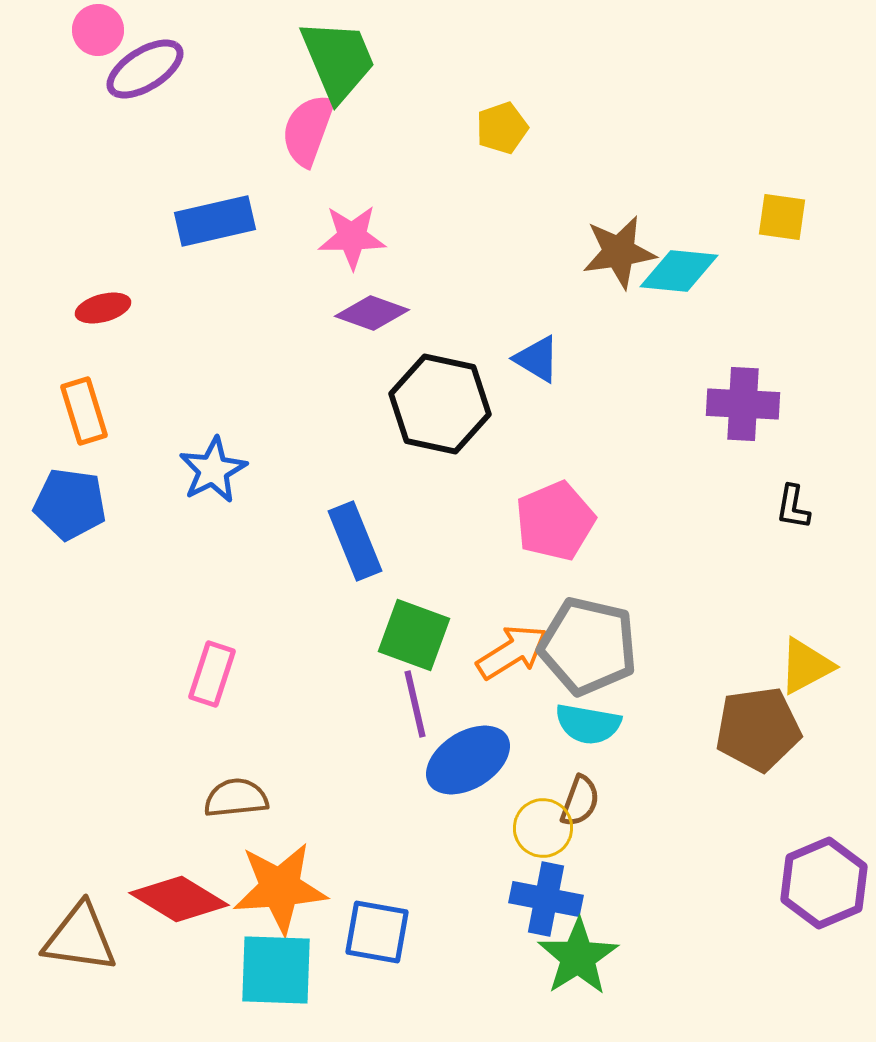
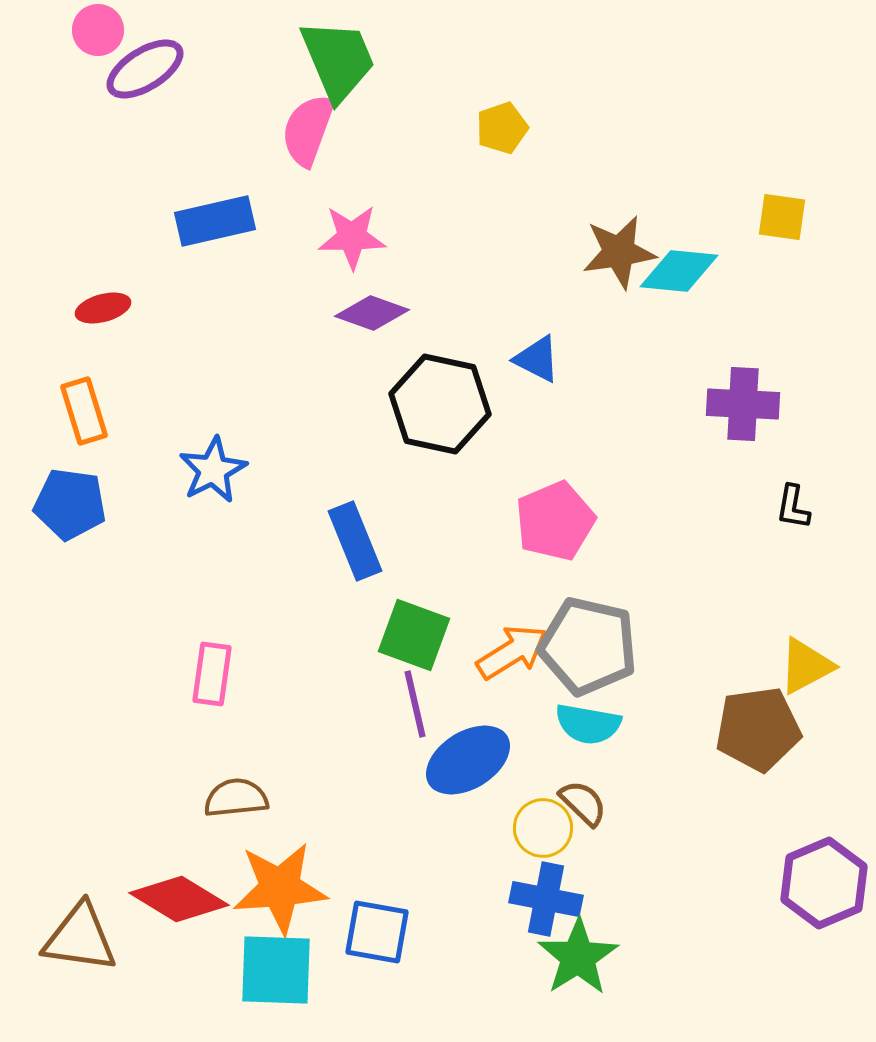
blue triangle at (537, 359): rotated 4 degrees counterclockwise
pink rectangle at (212, 674): rotated 10 degrees counterclockwise
brown semicircle at (580, 801): moved 3 px right, 2 px down; rotated 66 degrees counterclockwise
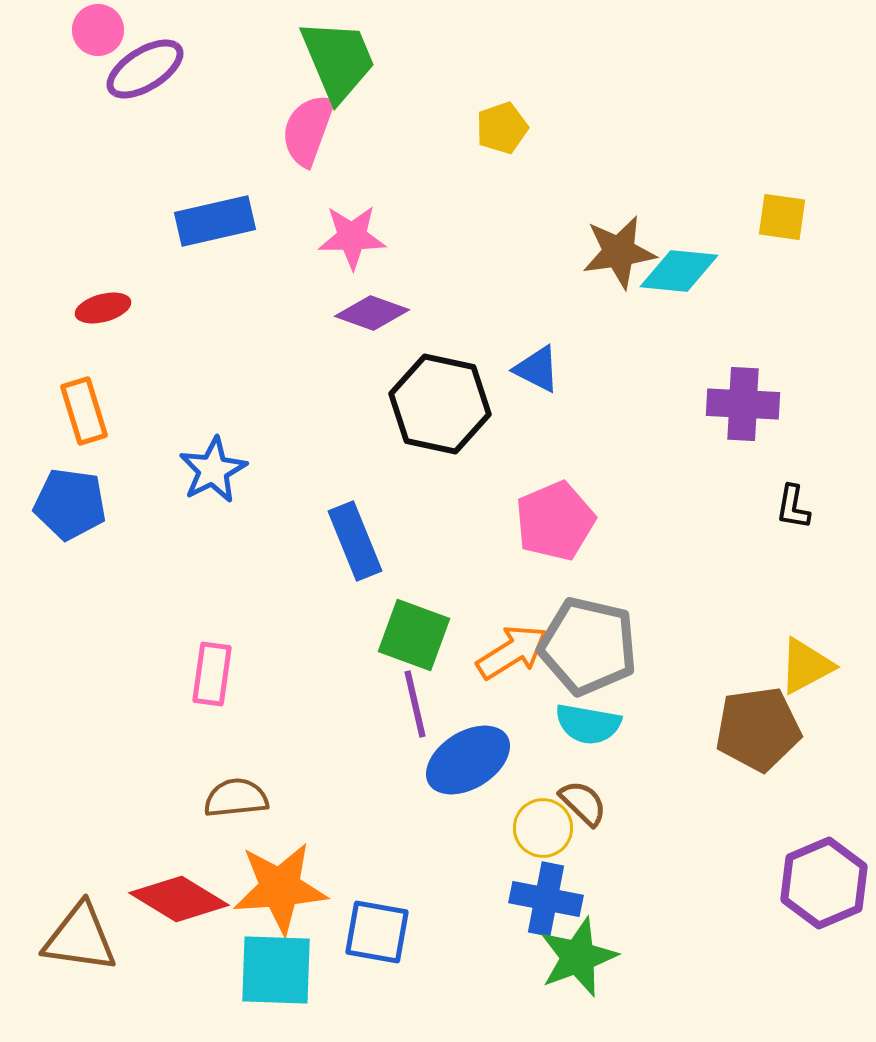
blue triangle at (537, 359): moved 10 px down
green star at (578, 957): rotated 12 degrees clockwise
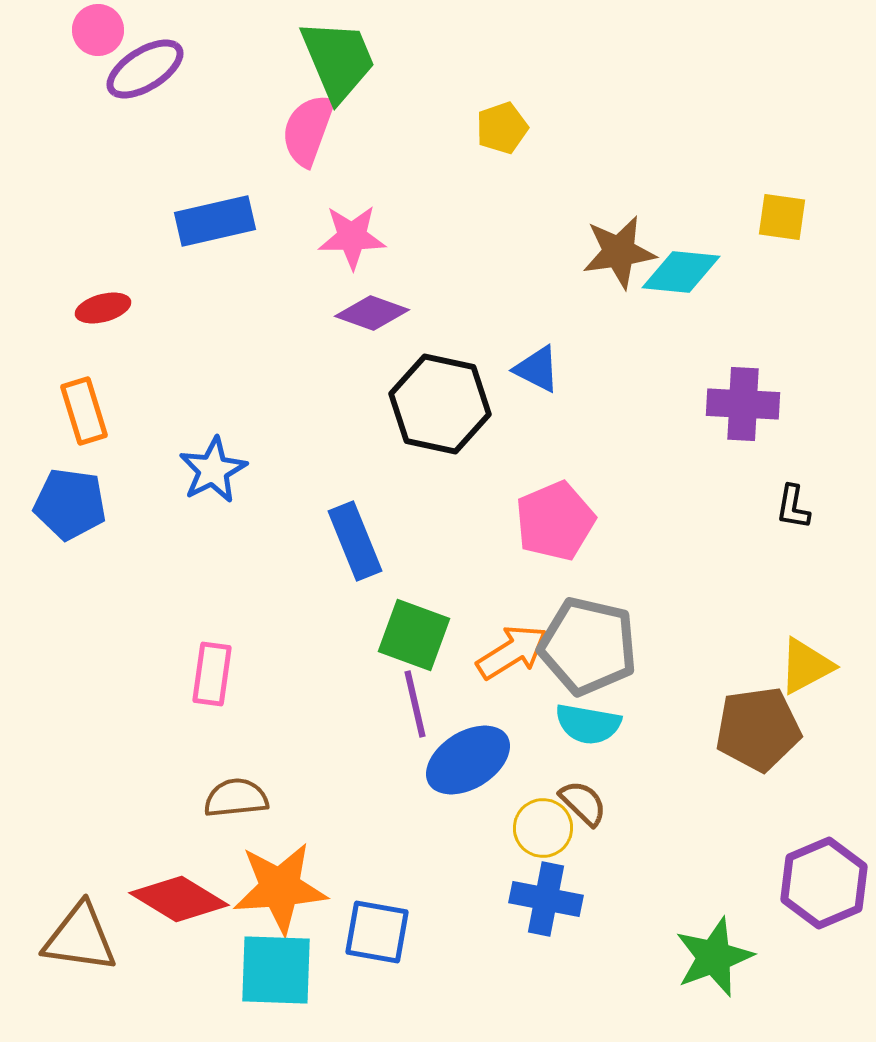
cyan diamond at (679, 271): moved 2 px right, 1 px down
green star at (578, 957): moved 136 px right
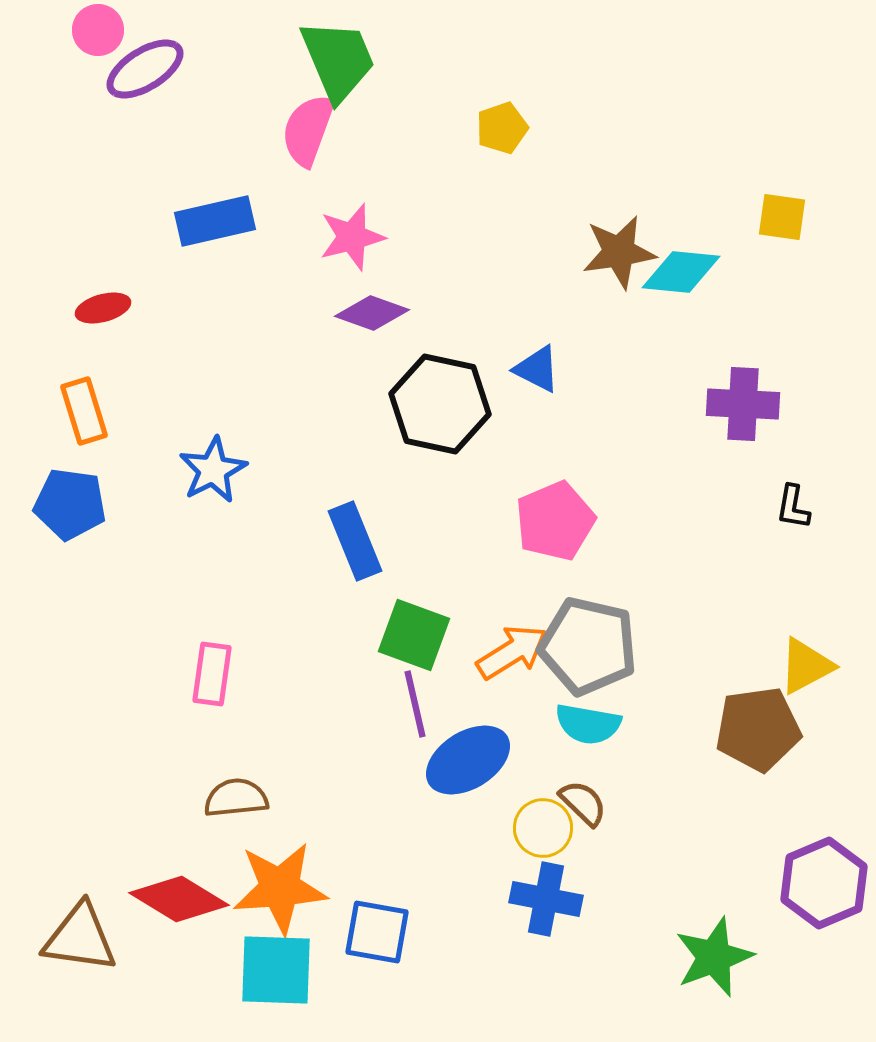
pink star at (352, 237): rotated 14 degrees counterclockwise
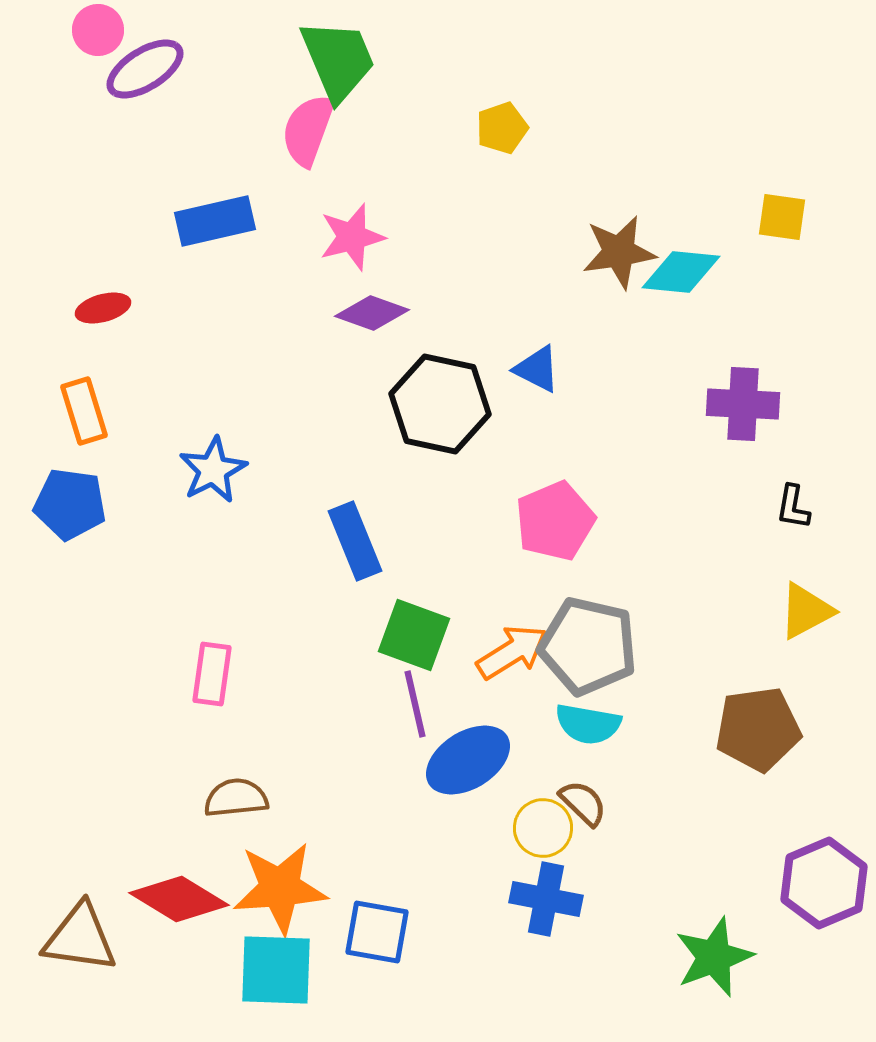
yellow triangle at (806, 666): moved 55 px up
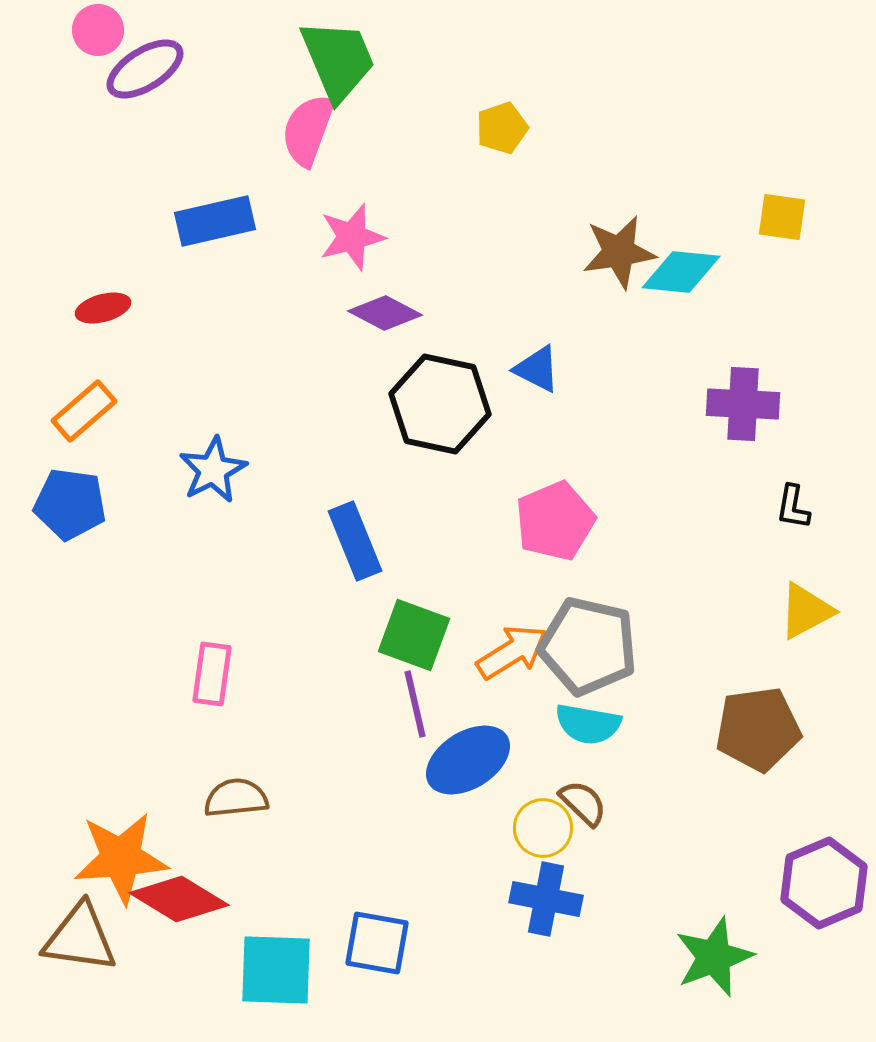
purple diamond at (372, 313): moved 13 px right; rotated 8 degrees clockwise
orange rectangle at (84, 411): rotated 66 degrees clockwise
orange star at (280, 888): moved 159 px left, 30 px up
blue square at (377, 932): moved 11 px down
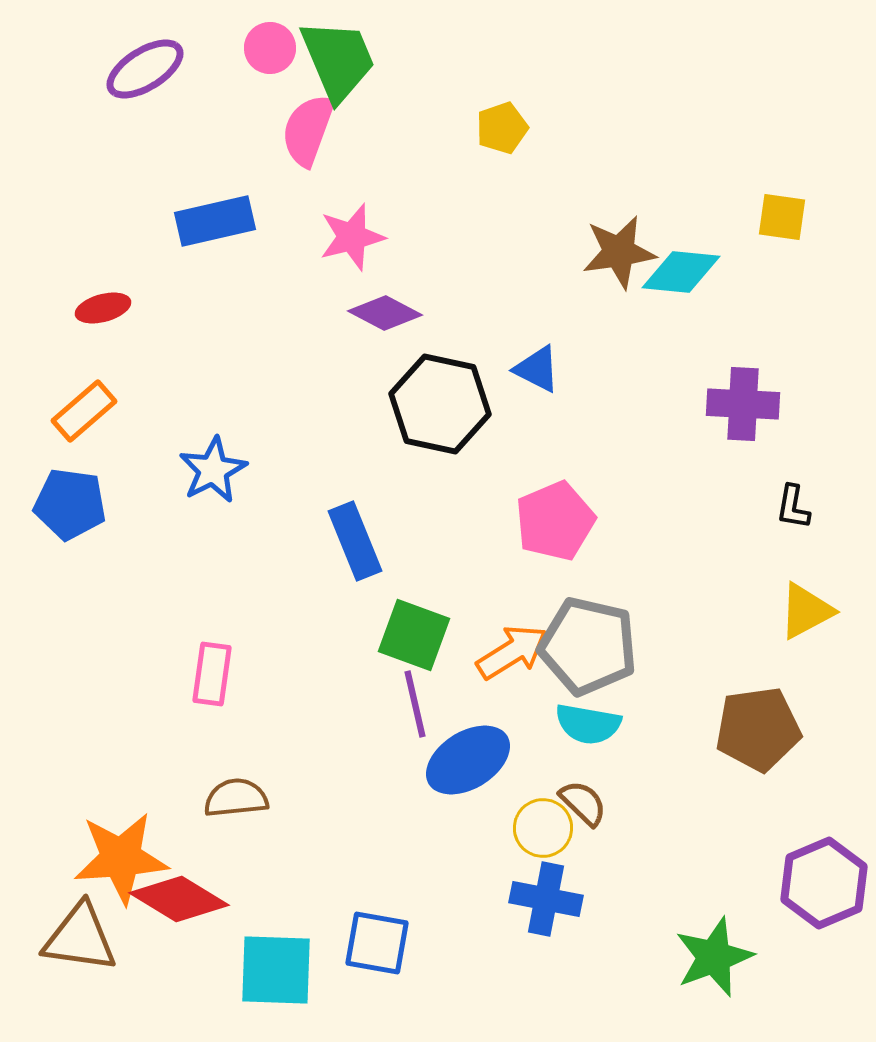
pink circle at (98, 30): moved 172 px right, 18 px down
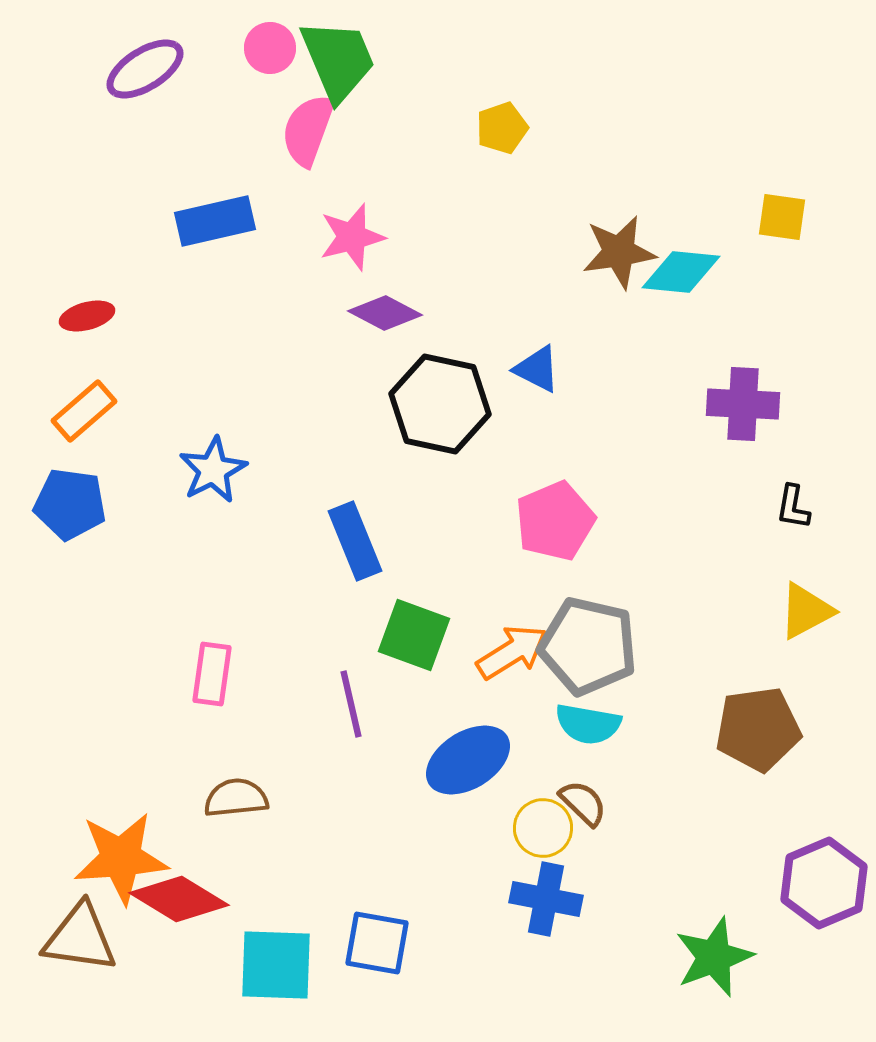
red ellipse at (103, 308): moved 16 px left, 8 px down
purple line at (415, 704): moved 64 px left
cyan square at (276, 970): moved 5 px up
